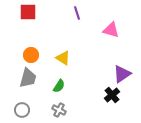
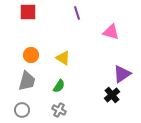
pink triangle: moved 2 px down
gray trapezoid: moved 1 px left, 3 px down
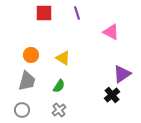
red square: moved 16 px right, 1 px down
pink triangle: rotated 12 degrees clockwise
gray cross: rotated 24 degrees clockwise
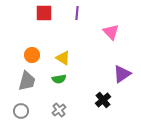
purple line: rotated 24 degrees clockwise
pink triangle: rotated 18 degrees clockwise
orange circle: moved 1 px right
green semicircle: moved 7 px up; rotated 48 degrees clockwise
black cross: moved 9 px left, 5 px down
gray circle: moved 1 px left, 1 px down
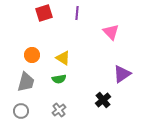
red square: rotated 18 degrees counterclockwise
gray trapezoid: moved 1 px left, 1 px down
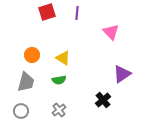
red square: moved 3 px right, 1 px up
green semicircle: moved 1 px down
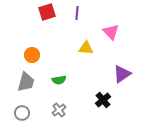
yellow triangle: moved 23 px right, 10 px up; rotated 28 degrees counterclockwise
gray circle: moved 1 px right, 2 px down
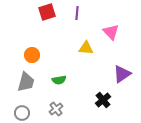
gray cross: moved 3 px left, 1 px up
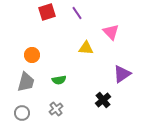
purple line: rotated 40 degrees counterclockwise
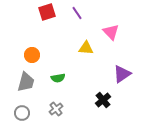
green semicircle: moved 1 px left, 2 px up
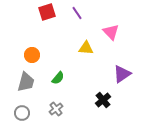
green semicircle: rotated 40 degrees counterclockwise
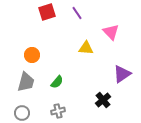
green semicircle: moved 1 px left, 4 px down
gray cross: moved 2 px right, 2 px down; rotated 24 degrees clockwise
